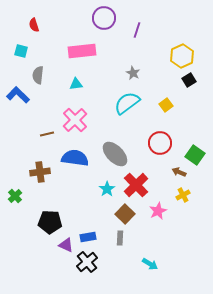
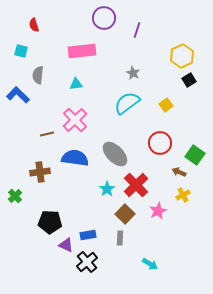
blue rectangle: moved 2 px up
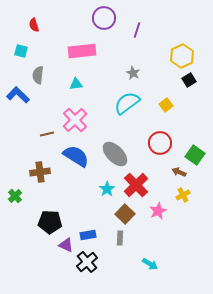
blue semicircle: moved 1 px right, 2 px up; rotated 24 degrees clockwise
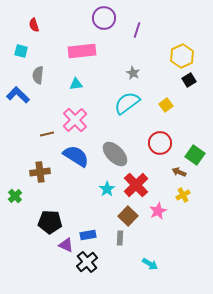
brown square: moved 3 px right, 2 px down
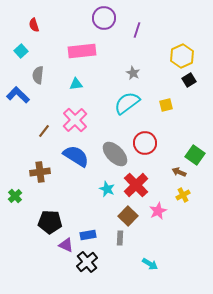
cyan square: rotated 32 degrees clockwise
yellow square: rotated 24 degrees clockwise
brown line: moved 3 px left, 3 px up; rotated 40 degrees counterclockwise
red circle: moved 15 px left
cyan star: rotated 14 degrees counterclockwise
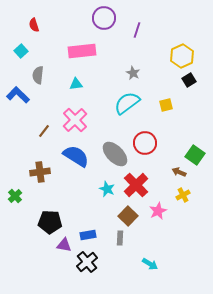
purple triangle: moved 2 px left; rotated 14 degrees counterclockwise
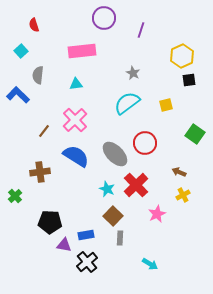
purple line: moved 4 px right
black square: rotated 24 degrees clockwise
green square: moved 21 px up
pink star: moved 1 px left, 3 px down
brown square: moved 15 px left
blue rectangle: moved 2 px left
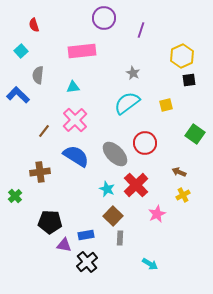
cyan triangle: moved 3 px left, 3 px down
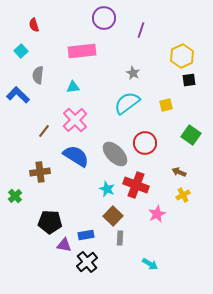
green square: moved 4 px left, 1 px down
red cross: rotated 25 degrees counterclockwise
